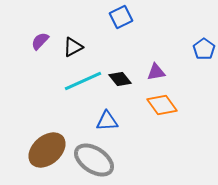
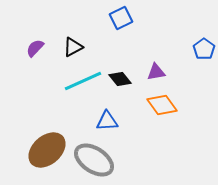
blue square: moved 1 px down
purple semicircle: moved 5 px left, 7 px down
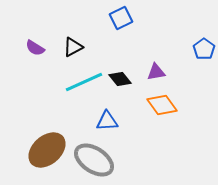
purple semicircle: rotated 102 degrees counterclockwise
cyan line: moved 1 px right, 1 px down
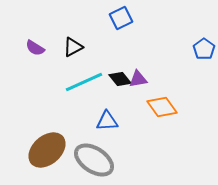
purple triangle: moved 18 px left, 7 px down
orange diamond: moved 2 px down
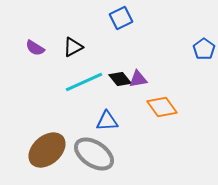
gray ellipse: moved 6 px up
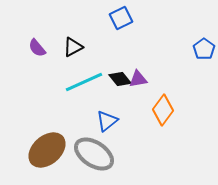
purple semicircle: moved 2 px right; rotated 18 degrees clockwise
orange diamond: moved 1 px right, 3 px down; rotated 72 degrees clockwise
blue triangle: rotated 35 degrees counterclockwise
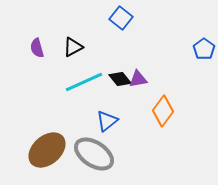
blue square: rotated 25 degrees counterclockwise
purple semicircle: rotated 24 degrees clockwise
orange diamond: moved 1 px down
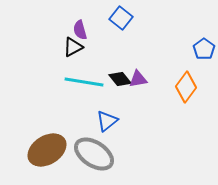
purple semicircle: moved 43 px right, 18 px up
cyan line: rotated 33 degrees clockwise
orange diamond: moved 23 px right, 24 px up
brown ellipse: rotated 9 degrees clockwise
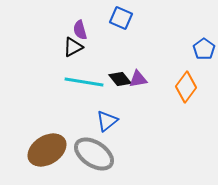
blue square: rotated 15 degrees counterclockwise
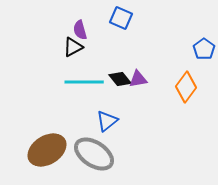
cyan line: rotated 9 degrees counterclockwise
